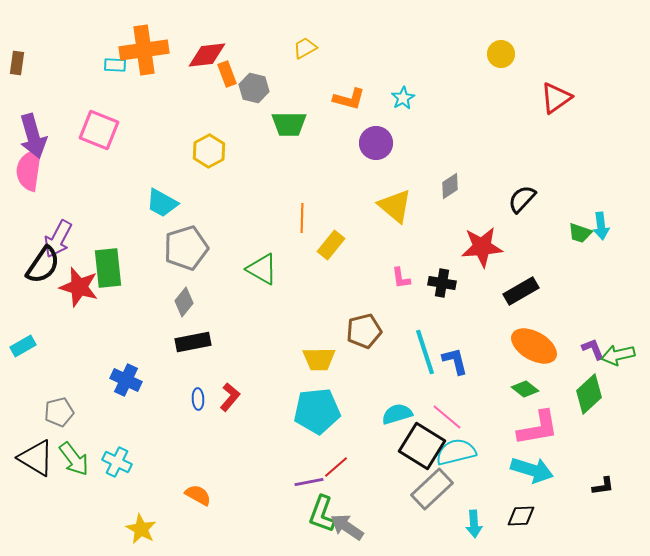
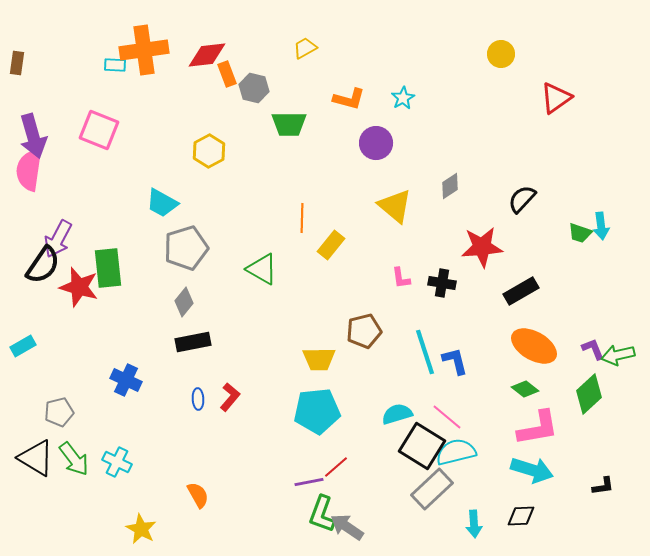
orange semicircle at (198, 495): rotated 32 degrees clockwise
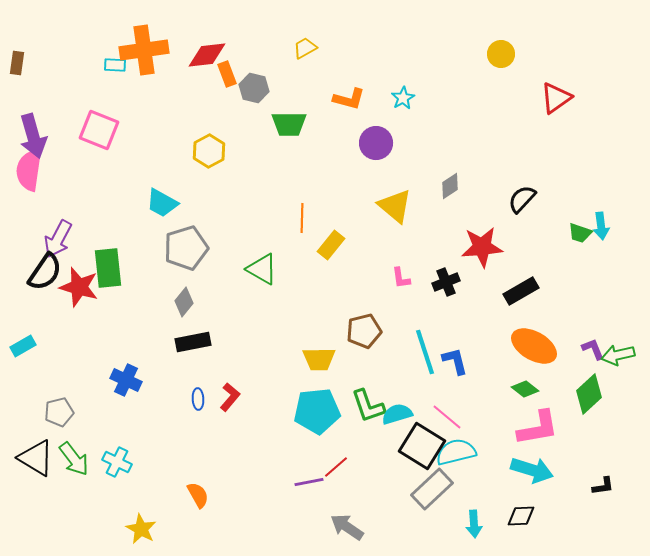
black semicircle at (43, 265): moved 2 px right, 7 px down
black cross at (442, 283): moved 4 px right, 1 px up; rotated 32 degrees counterclockwise
green L-shape at (322, 514): moved 46 px right, 108 px up; rotated 39 degrees counterclockwise
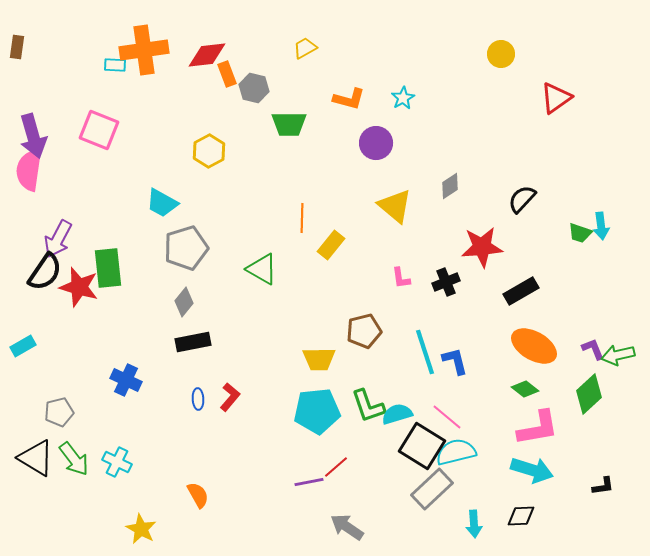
brown rectangle at (17, 63): moved 16 px up
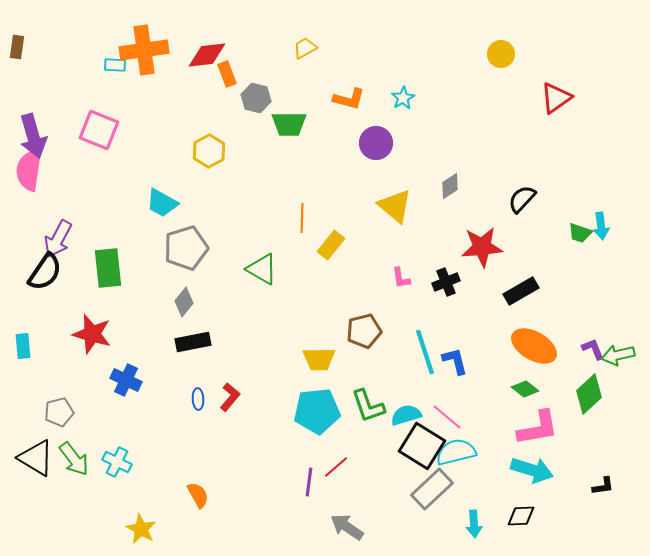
gray hexagon at (254, 88): moved 2 px right, 10 px down
red star at (79, 287): moved 13 px right, 47 px down
cyan rectangle at (23, 346): rotated 65 degrees counterclockwise
cyan semicircle at (397, 414): moved 9 px right, 1 px down
purple line at (309, 482): rotated 72 degrees counterclockwise
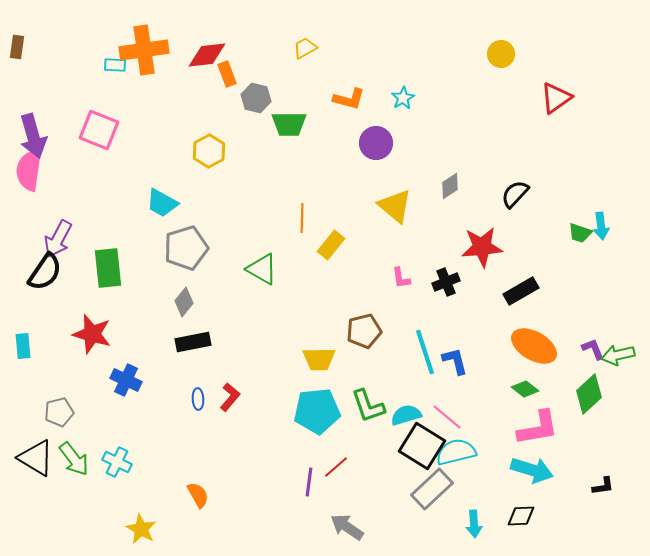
black semicircle at (522, 199): moved 7 px left, 5 px up
